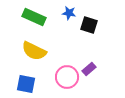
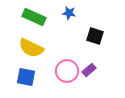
black square: moved 6 px right, 11 px down
yellow semicircle: moved 3 px left, 3 px up
purple rectangle: moved 1 px down
pink circle: moved 6 px up
blue square: moved 7 px up
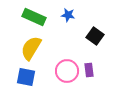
blue star: moved 1 px left, 2 px down
black square: rotated 18 degrees clockwise
yellow semicircle: rotated 95 degrees clockwise
purple rectangle: rotated 56 degrees counterclockwise
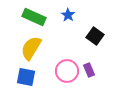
blue star: rotated 24 degrees clockwise
purple rectangle: rotated 16 degrees counterclockwise
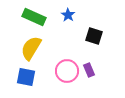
black square: moved 1 px left; rotated 18 degrees counterclockwise
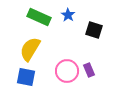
green rectangle: moved 5 px right
black square: moved 6 px up
yellow semicircle: moved 1 px left, 1 px down
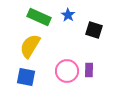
yellow semicircle: moved 3 px up
purple rectangle: rotated 24 degrees clockwise
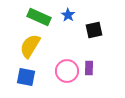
black square: rotated 30 degrees counterclockwise
purple rectangle: moved 2 px up
